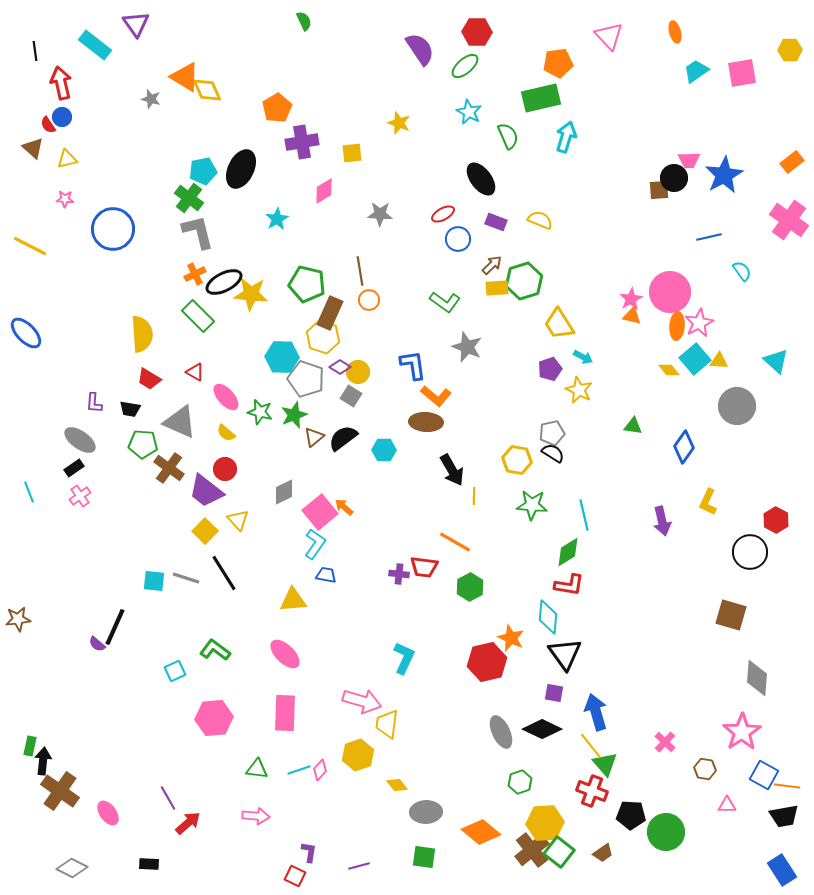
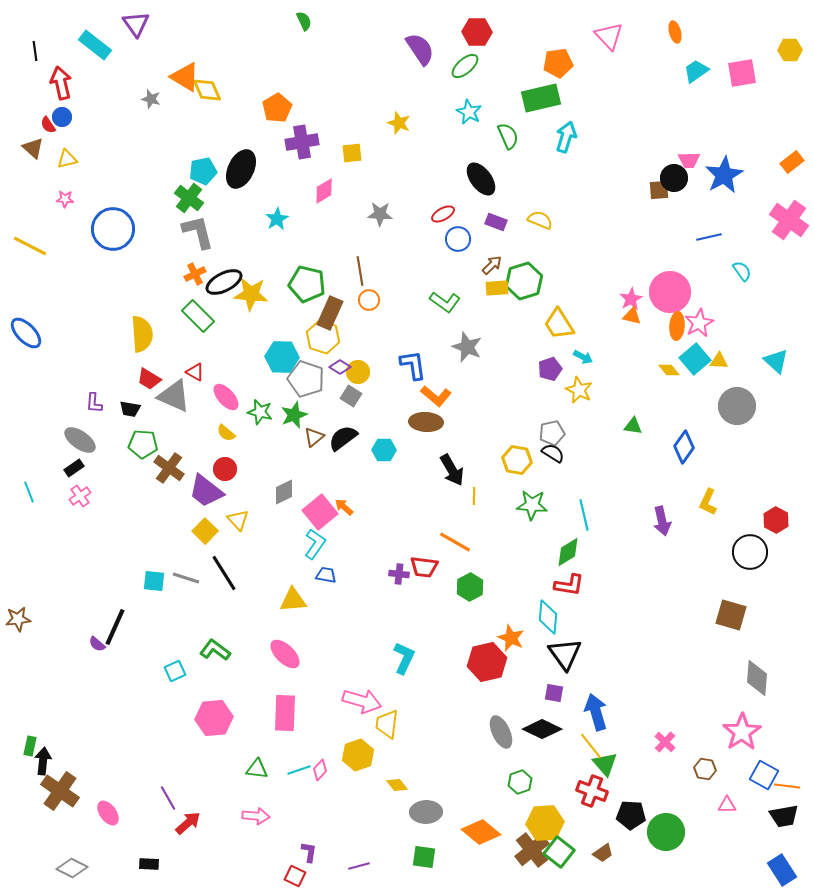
gray triangle at (180, 422): moved 6 px left, 26 px up
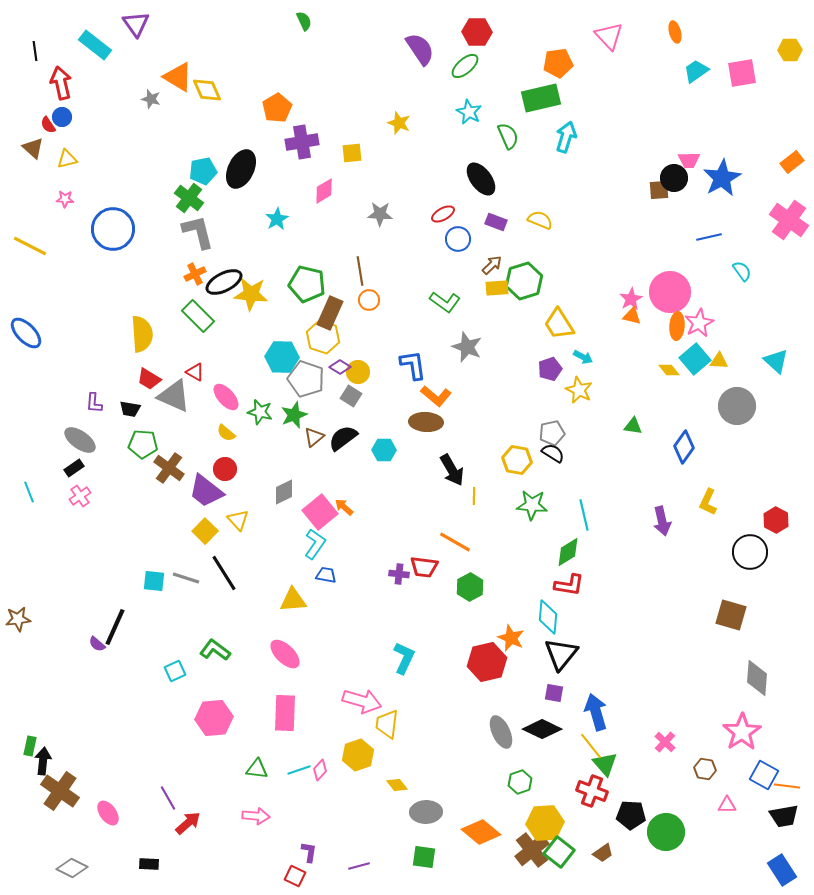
orange triangle at (185, 77): moved 7 px left
blue star at (724, 175): moved 2 px left, 3 px down
black triangle at (565, 654): moved 4 px left; rotated 15 degrees clockwise
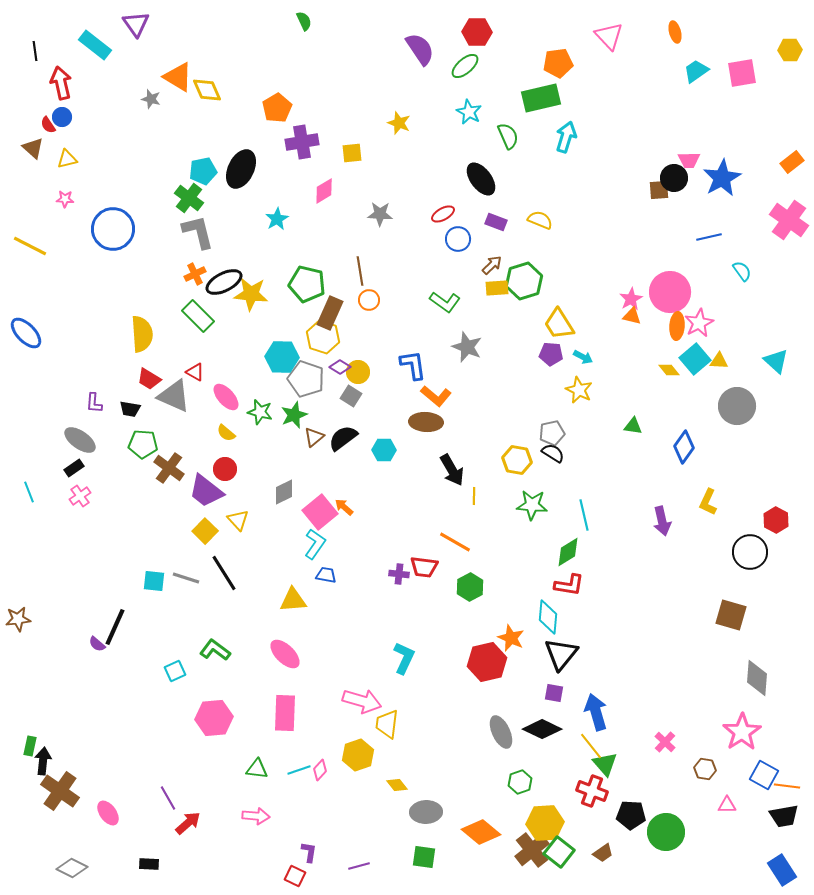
purple pentagon at (550, 369): moved 1 px right, 15 px up; rotated 25 degrees clockwise
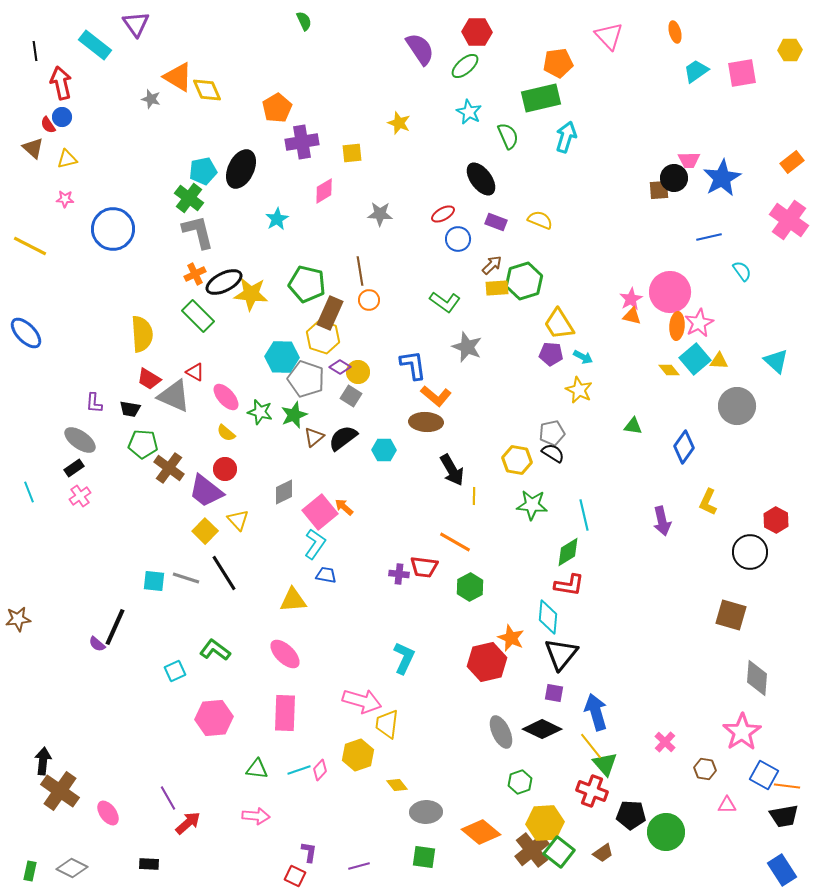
green rectangle at (30, 746): moved 125 px down
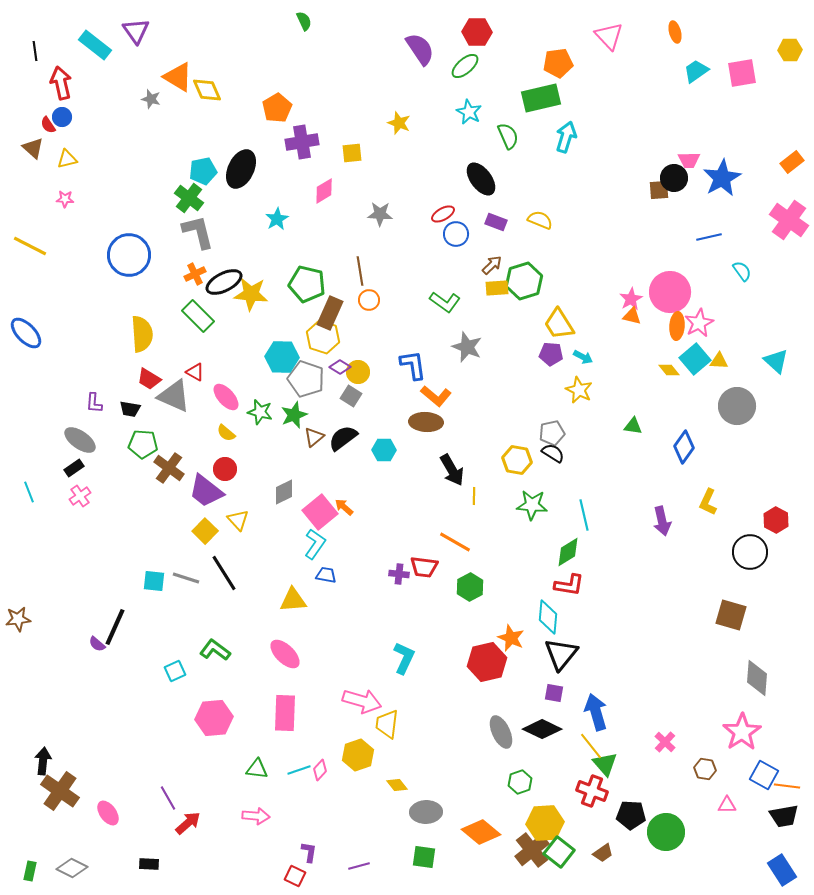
purple triangle at (136, 24): moved 7 px down
blue circle at (113, 229): moved 16 px right, 26 px down
blue circle at (458, 239): moved 2 px left, 5 px up
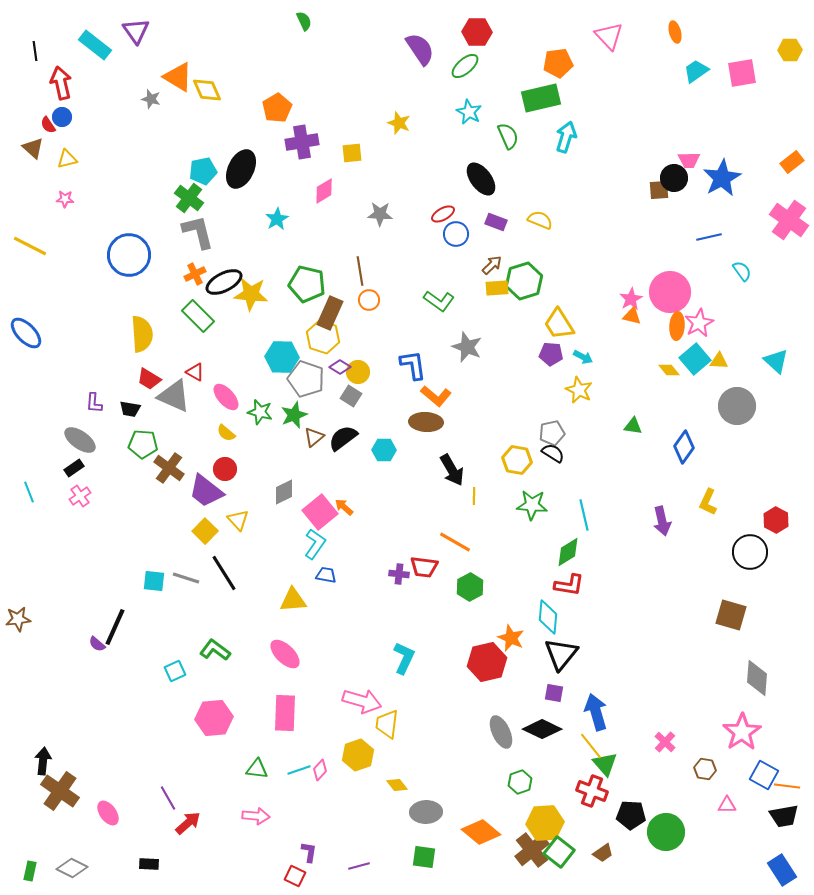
green L-shape at (445, 302): moved 6 px left, 1 px up
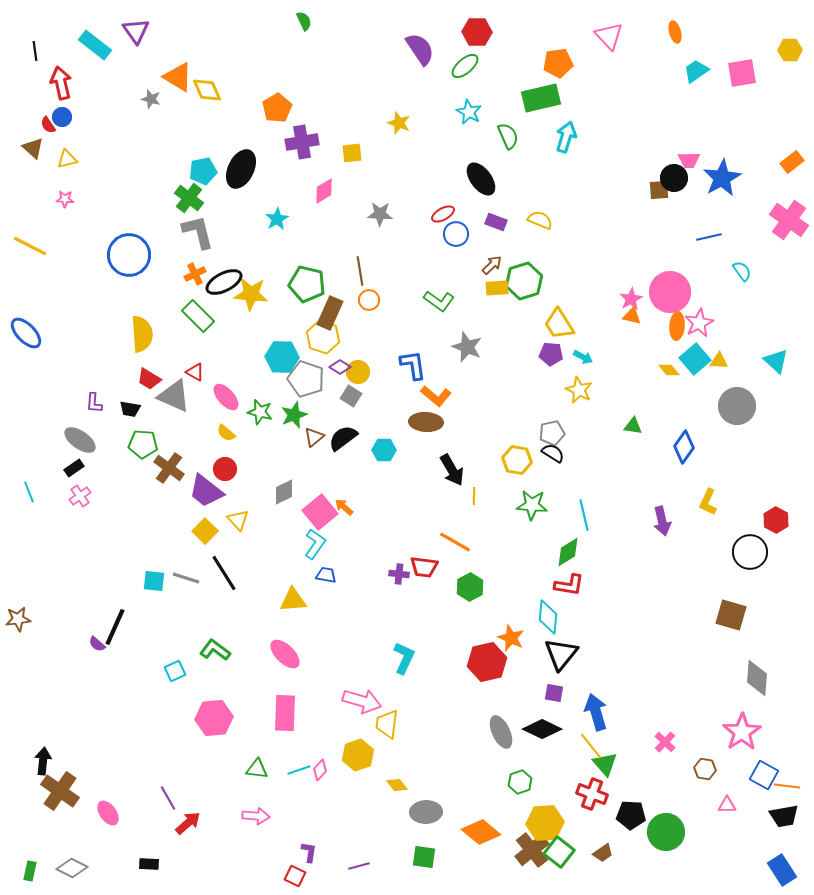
red cross at (592, 791): moved 3 px down
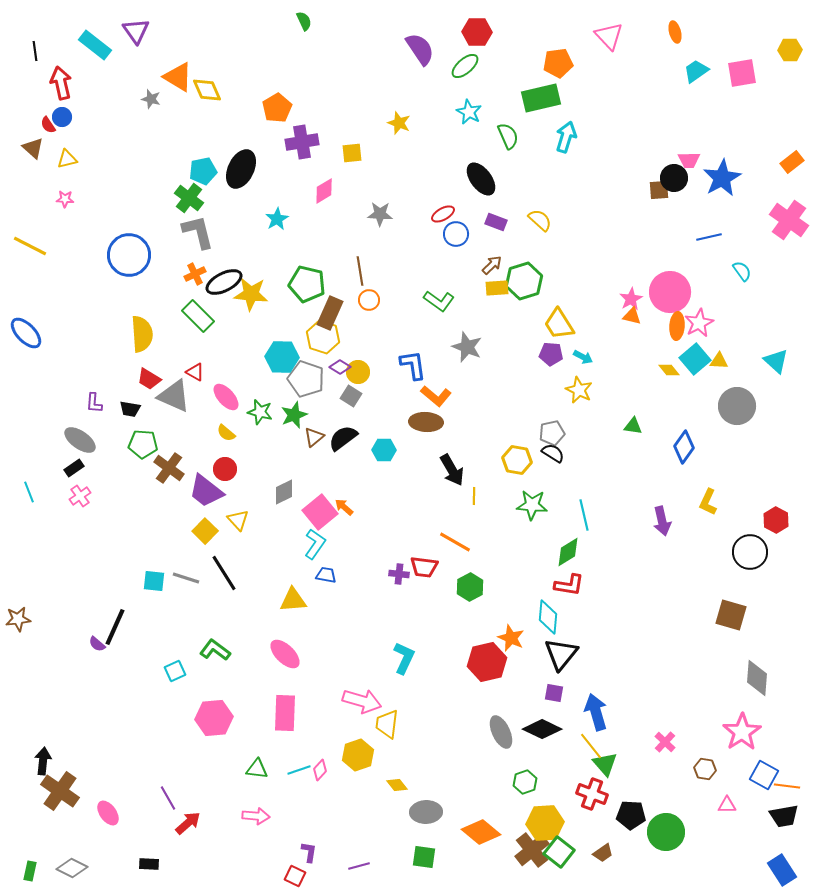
yellow semicircle at (540, 220): rotated 20 degrees clockwise
green hexagon at (520, 782): moved 5 px right
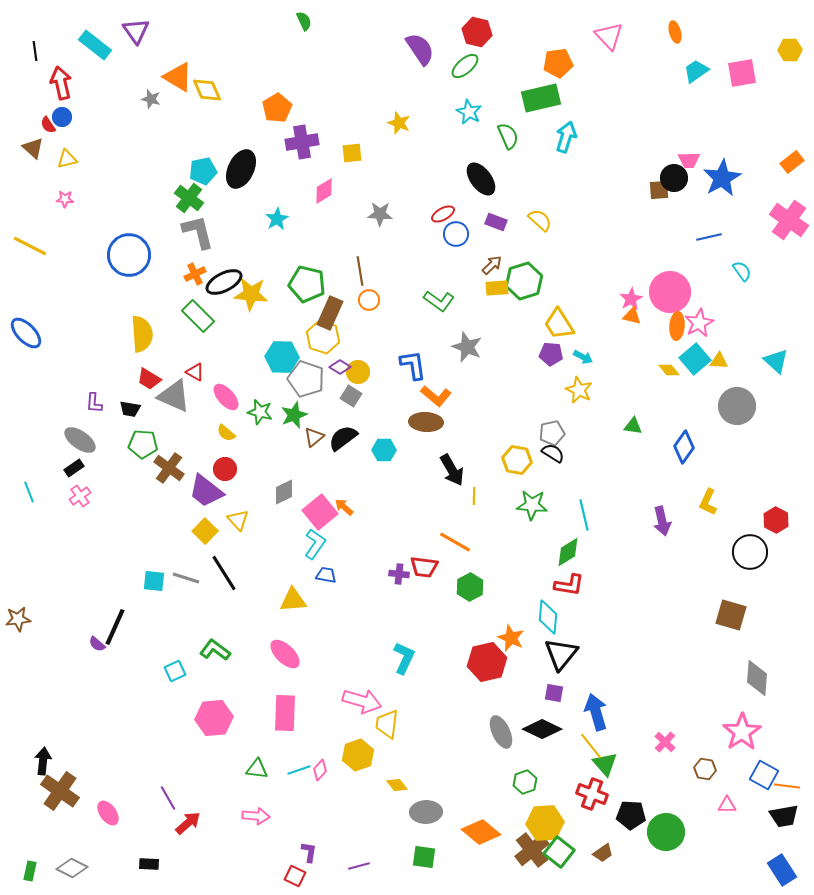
red hexagon at (477, 32): rotated 12 degrees clockwise
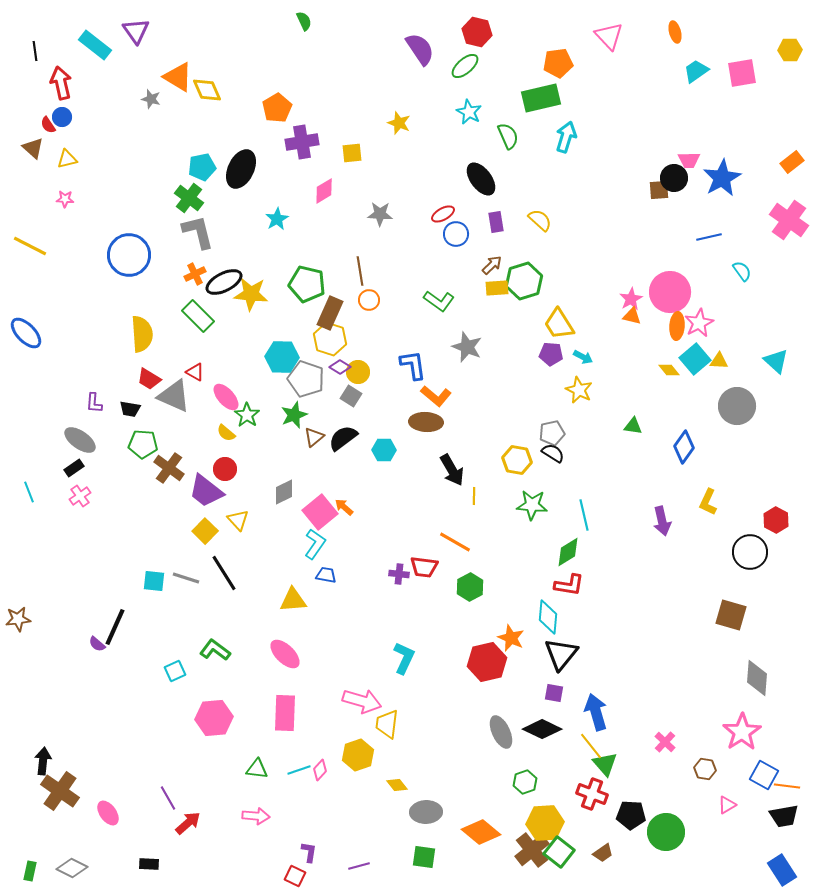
cyan pentagon at (203, 171): moved 1 px left, 4 px up
purple rectangle at (496, 222): rotated 60 degrees clockwise
yellow hexagon at (323, 337): moved 7 px right, 2 px down
green star at (260, 412): moved 13 px left, 3 px down; rotated 20 degrees clockwise
pink triangle at (727, 805): rotated 30 degrees counterclockwise
